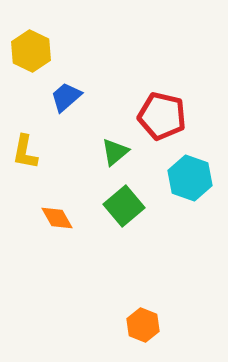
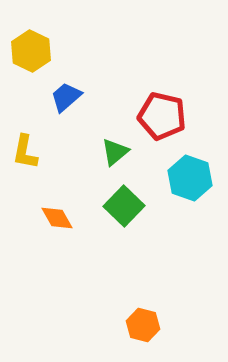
green square: rotated 6 degrees counterclockwise
orange hexagon: rotated 8 degrees counterclockwise
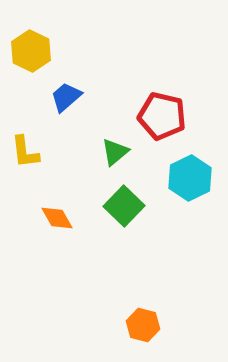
yellow L-shape: rotated 18 degrees counterclockwise
cyan hexagon: rotated 15 degrees clockwise
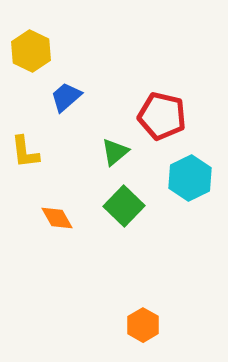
orange hexagon: rotated 16 degrees clockwise
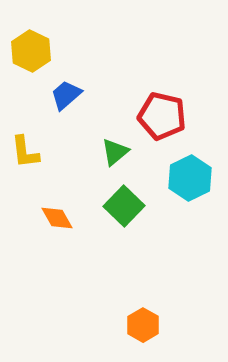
blue trapezoid: moved 2 px up
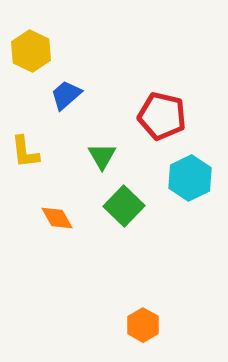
green triangle: moved 13 px left, 4 px down; rotated 20 degrees counterclockwise
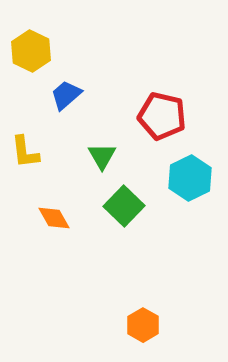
orange diamond: moved 3 px left
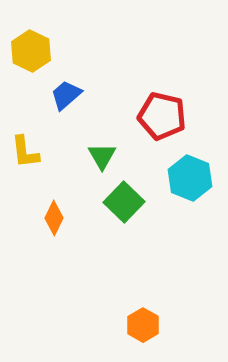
cyan hexagon: rotated 12 degrees counterclockwise
green square: moved 4 px up
orange diamond: rotated 56 degrees clockwise
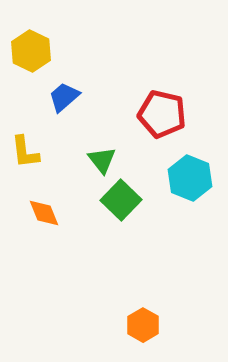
blue trapezoid: moved 2 px left, 2 px down
red pentagon: moved 2 px up
green triangle: moved 4 px down; rotated 8 degrees counterclockwise
green square: moved 3 px left, 2 px up
orange diamond: moved 10 px left, 5 px up; rotated 48 degrees counterclockwise
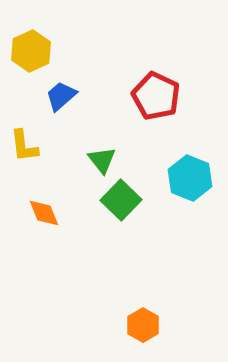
yellow hexagon: rotated 9 degrees clockwise
blue trapezoid: moved 3 px left, 1 px up
red pentagon: moved 6 px left, 18 px up; rotated 12 degrees clockwise
yellow L-shape: moved 1 px left, 6 px up
